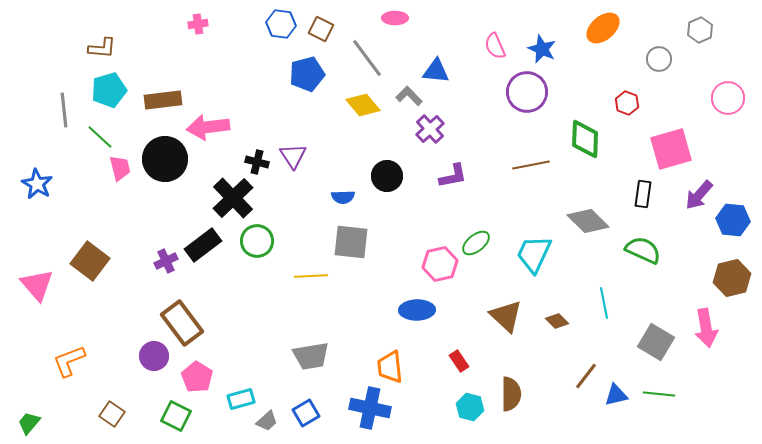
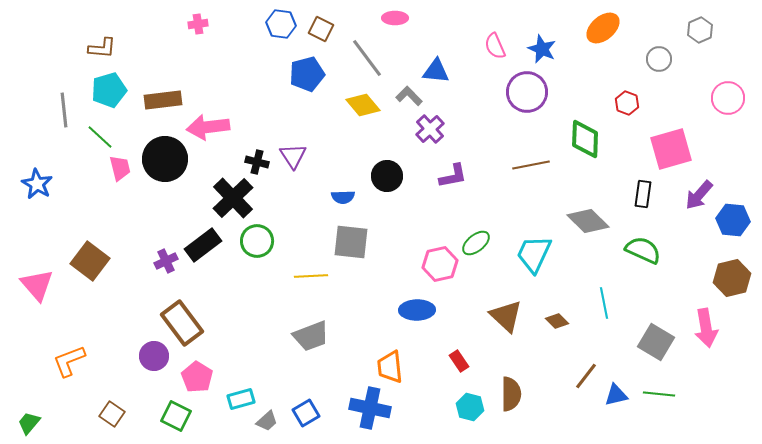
gray trapezoid at (311, 356): moved 20 px up; rotated 12 degrees counterclockwise
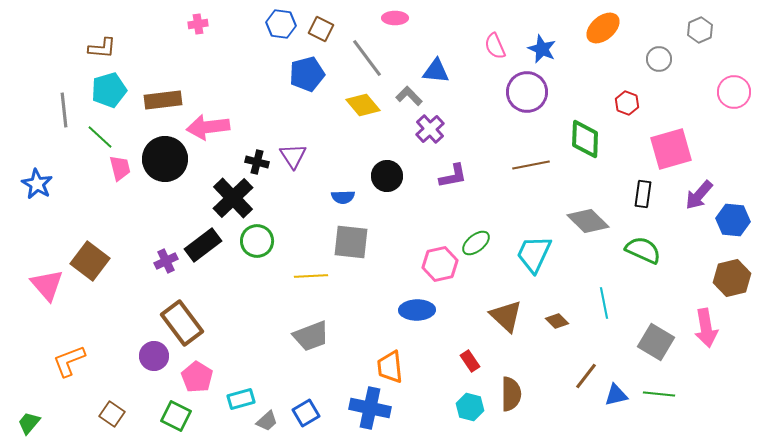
pink circle at (728, 98): moved 6 px right, 6 px up
pink triangle at (37, 285): moved 10 px right
red rectangle at (459, 361): moved 11 px right
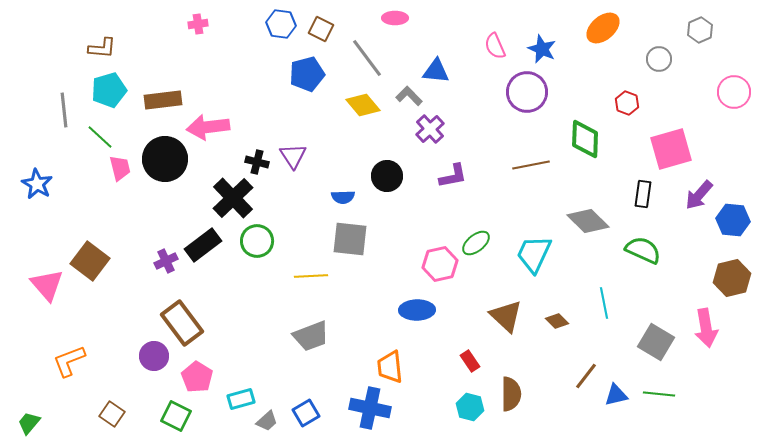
gray square at (351, 242): moved 1 px left, 3 px up
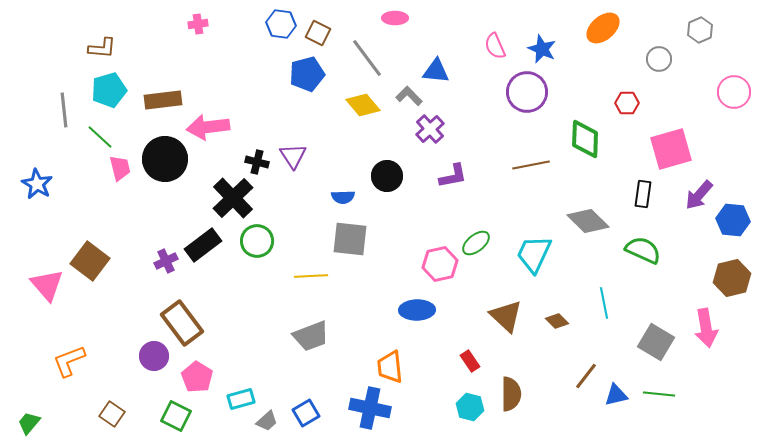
brown square at (321, 29): moved 3 px left, 4 px down
red hexagon at (627, 103): rotated 20 degrees counterclockwise
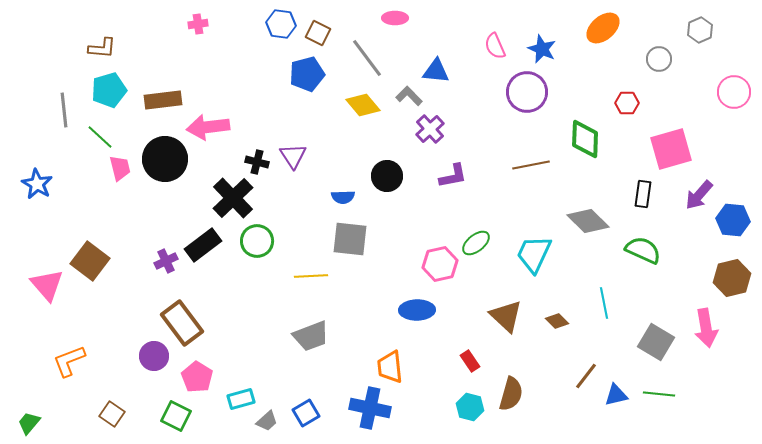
brown semicircle at (511, 394): rotated 16 degrees clockwise
